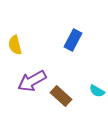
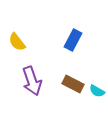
yellow semicircle: moved 2 px right, 3 px up; rotated 24 degrees counterclockwise
purple arrow: rotated 80 degrees counterclockwise
brown rectangle: moved 12 px right, 12 px up; rotated 15 degrees counterclockwise
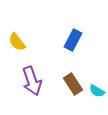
brown rectangle: rotated 30 degrees clockwise
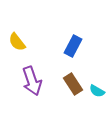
blue rectangle: moved 6 px down
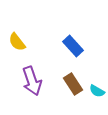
blue rectangle: rotated 70 degrees counterclockwise
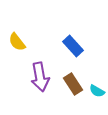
purple arrow: moved 8 px right, 4 px up; rotated 8 degrees clockwise
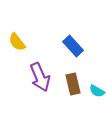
purple arrow: rotated 12 degrees counterclockwise
brown rectangle: rotated 20 degrees clockwise
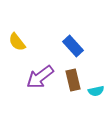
purple arrow: rotated 76 degrees clockwise
brown rectangle: moved 4 px up
cyan semicircle: moved 1 px left; rotated 42 degrees counterclockwise
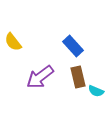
yellow semicircle: moved 4 px left
brown rectangle: moved 5 px right, 3 px up
cyan semicircle: rotated 35 degrees clockwise
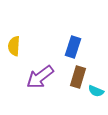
yellow semicircle: moved 1 px right, 4 px down; rotated 42 degrees clockwise
blue rectangle: moved 1 px down; rotated 60 degrees clockwise
brown rectangle: rotated 30 degrees clockwise
